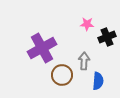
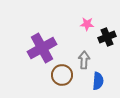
gray arrow: moved 1 px up
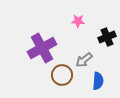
pink star: moved 9 px left, 3 px up
gray arrow: rotated 132 degrees counterclockwise
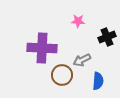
purple cross: rotated 32 degrees clockwise
gray arrow: moved 2 px left; rotated 12 degrees clockwise
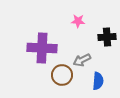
black cross: rotated 18 degrees clockwise
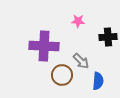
black cross: moved 1 px right
purple cross: moved 2 px right, 2 px up
gray arrow: moved 1 px left, 1 px down; rotated 108 degrees counterclockwise
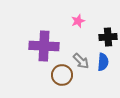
pink star: rotated 24 degrees counterclockwise
blue semicircle: moved 5 px right, 19 px up
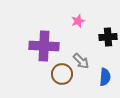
blue semicircle: moved 2 px right, 15 px down
brown circle: moved 1 px up
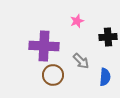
pink star: moved 1 px left
brown circle: moved 9 px left, 1 px down
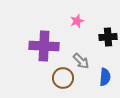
brown circle: moved 10 px right, 3 px down
